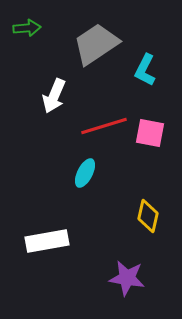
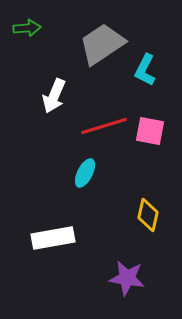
gray trapezoid: moved 6 px right
pink square: moved 2 px up
yellow diamond: moved 1 px up
white rectangle: moved 6 px right, 3 px up
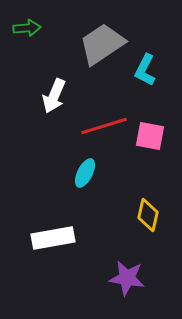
pink square: moved 5 px down
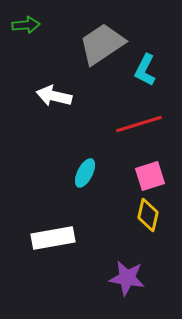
green arrow: moved 1 px left, 3 px up
white arrow: rotated 80 degrees clockwise
red line: moved 35 px right, 2 px up
pink square: moved 40 px down; rotated 28 degrees counterclockwise
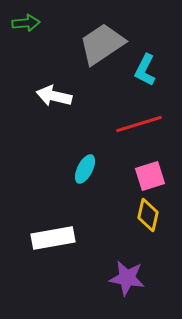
green arrow: moved 2 px up
cyan ellipse: moved 4 px up
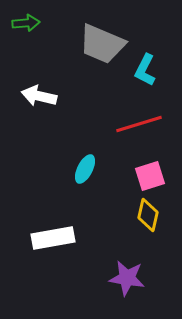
gray trapezoid: rotated 123 degrees counterclockwise
white arrow: moved 15 px left
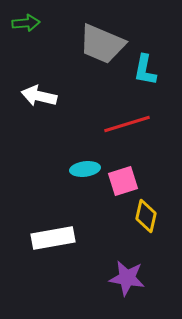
cyan L-shape: rotated 16 degrees counterclockwise
red line: moved 12 px left
cyan ellipse: rotated 56 degrees clockwise
pink square: moved 27 px left, 5 px down
yellow diamond: moved 2 px left, 1 px down
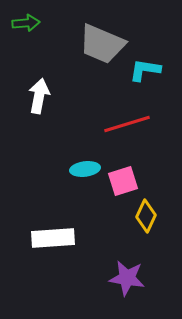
cyan L-shape: rotated 88 degrees clockwise
white arrow: rotated 88 degrees clockwise
yellow diamond: rotated 12 degrees clockwise
white rectangle: rotated 6 degrees clockwise
